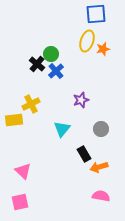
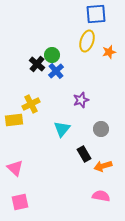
orange star: moved 6 px right, 3 px down
green circle: moved 1 px right, 1 px down
orange arrow: moved 4 px right, 1 px up
pink triangle: moved 8 px left, 3 px up
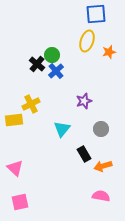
purple star: moved 3 px right, 1 px down
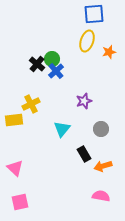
blue square: moved 2 px left
green circle: moved 4 px down
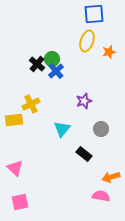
black rectangle: rotated 21 degrees counterclockwise
orange arrow: moved 8 px right, 11 px down
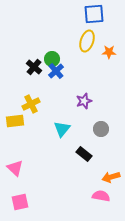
orange star: rotated 16 degrees clockwise
black cross: moved 3 px left, 3 px down
yellow rectangle: moved 1 px right, 1 px down
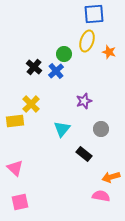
orange star: rotated 16 degrees clockwise
green circle: moved 12 px right, 5 px up
yellow cross: rotated 18 degrees counterclockwise
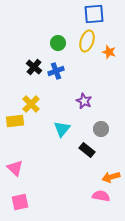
green circle: moved 6 px left, 11 px up
blue cross: rotated 21 degrees clockwise
purple star: rotated 28 degrees counterclockwise
black rectangle: moved 3 px right, 4 px up
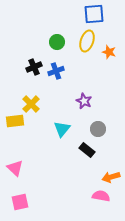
green circle: moved 1 px left, 1 px up
black cross: rotated 28 degrees clockwise
gray circle: moved 3 px left
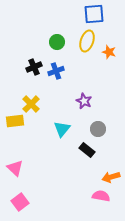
pink square: rotated 24 degrees counterclockwise
